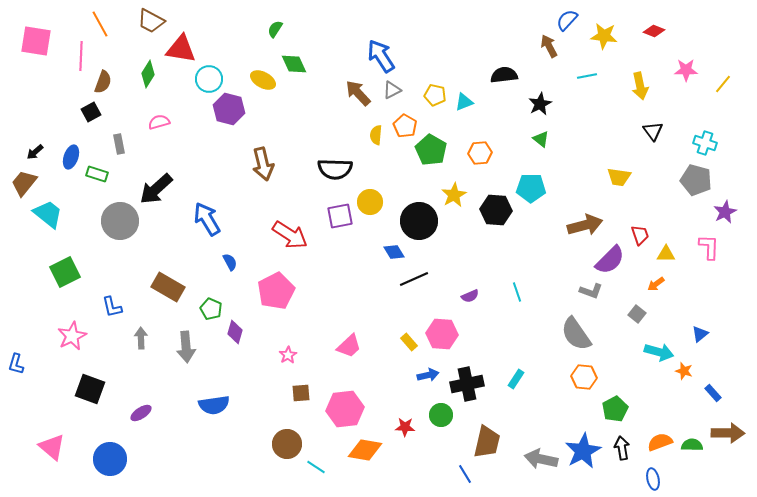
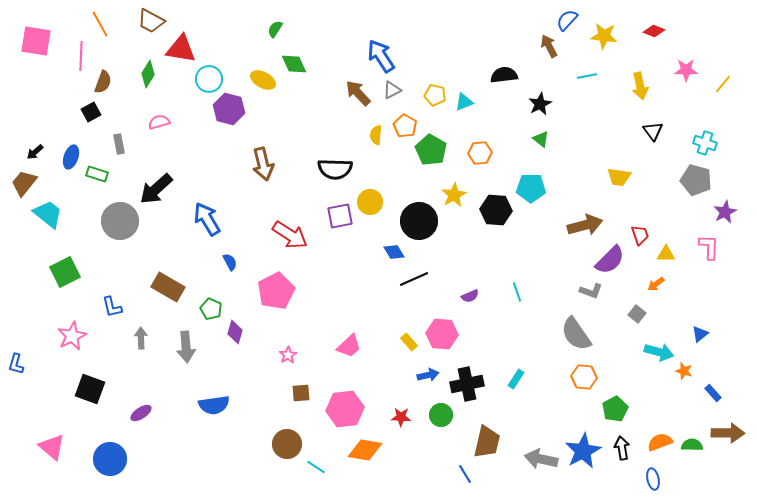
red star at (405, 427): moved 4 px left, 10 px up
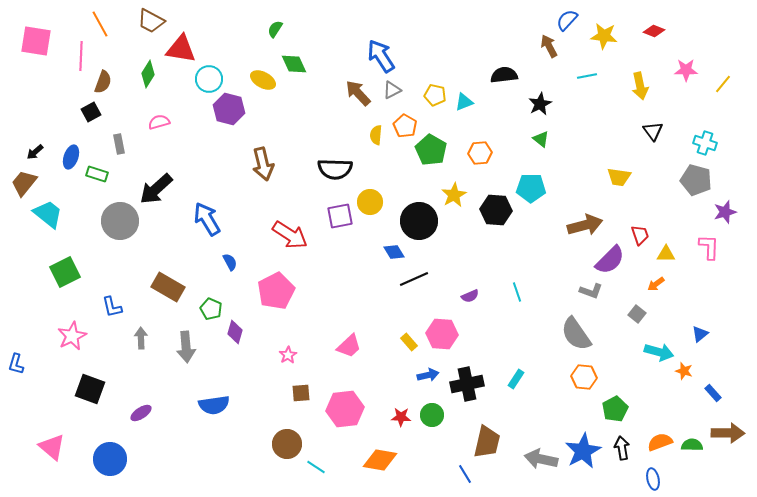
purple star at (725, 212): rotated 10 degrees clockwise
green circle at (441, 415): moved 9 px left
orange diamond at (365, 450): moved 15 px right, 10 px down
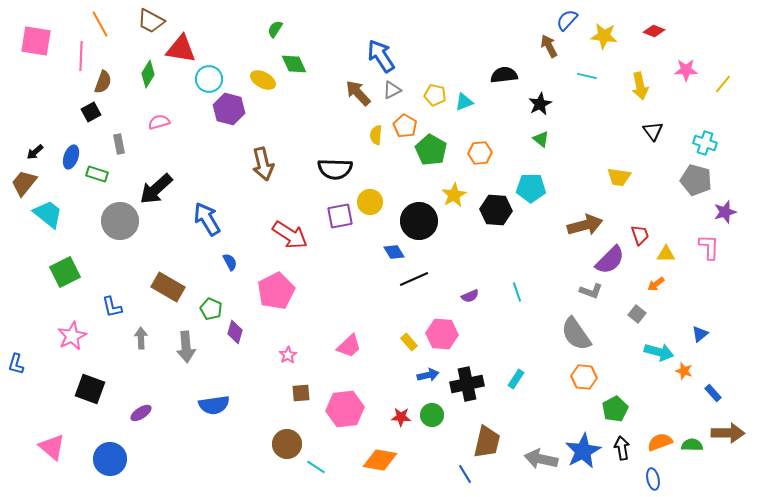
cyan line at (587, 76): rotated 24 degrees clockwise
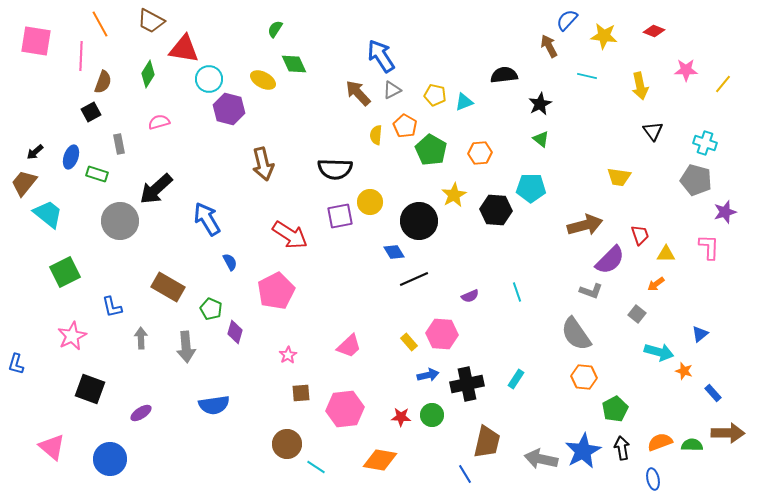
red triangle at (181, 49): moved 3 px right
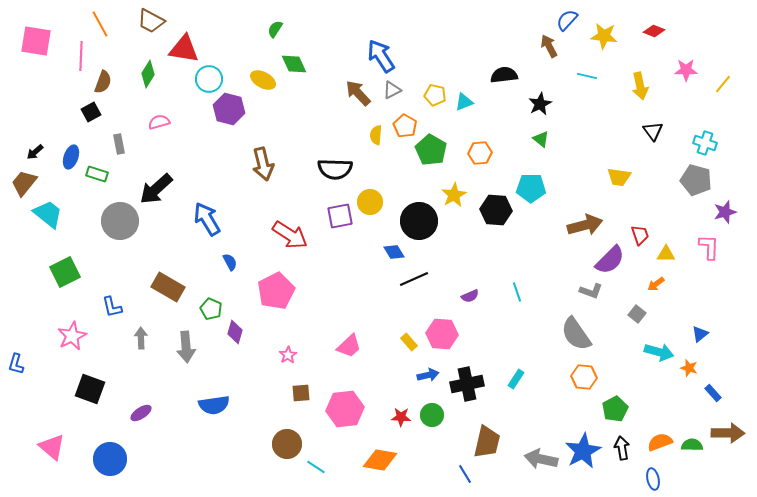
orange star at (684, 371): moved 5 px right, 3 px up
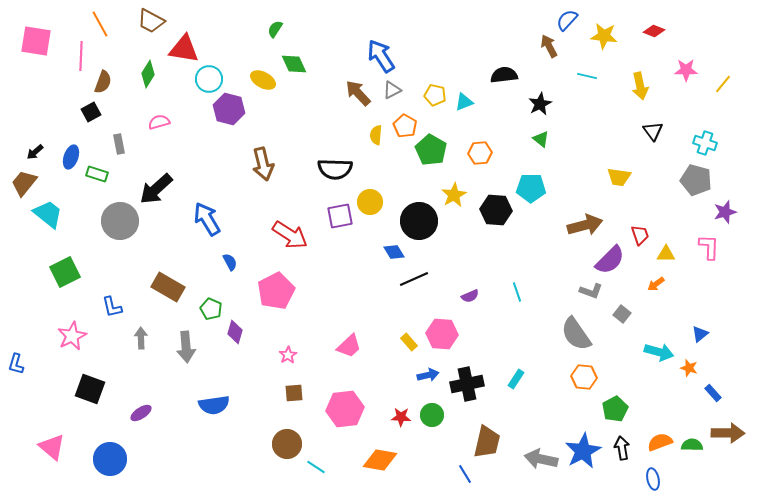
gray square at (637, 314): moved 15 px left
brown square at (301, 393): moved 7 px left
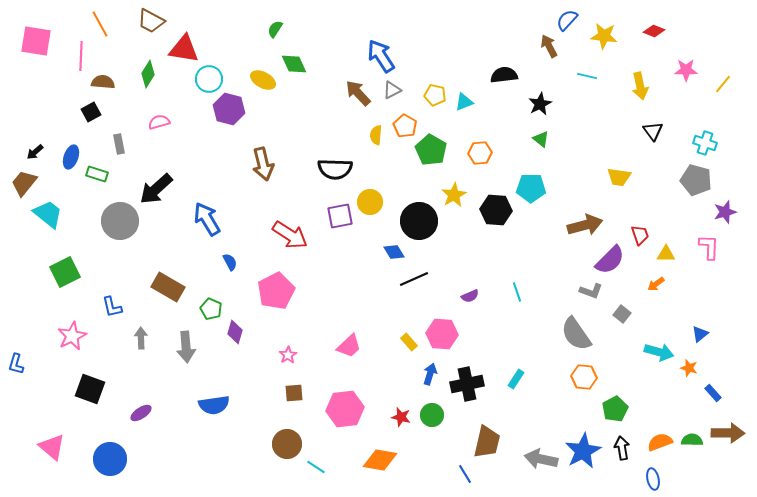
brown semicircle at (103, 82): rotated 105 degrees counterclockwise
blue arrow at (428, 375): moved 2 px right, 1 px up; rotated 60 degrees counterclockwise
red star at (401, 417): rotated 12 degrees clockwise
green semicircle at (692, 445): moved 5 px up
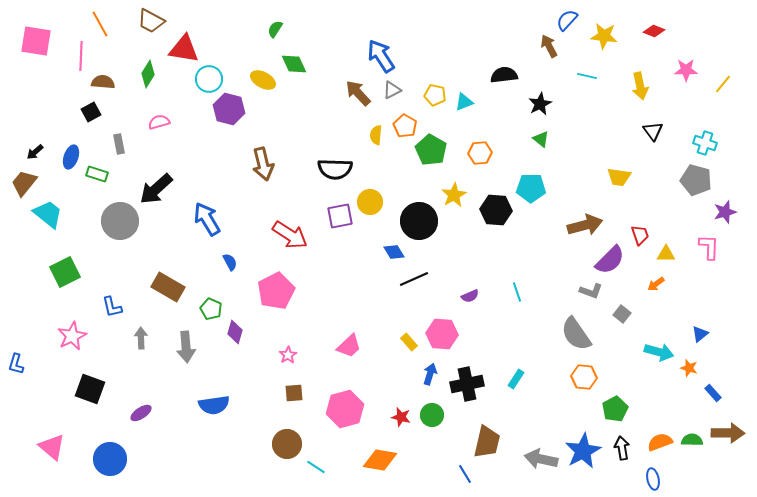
pink hexagon at (345, 409): rotated 9 degrees counterclockwise
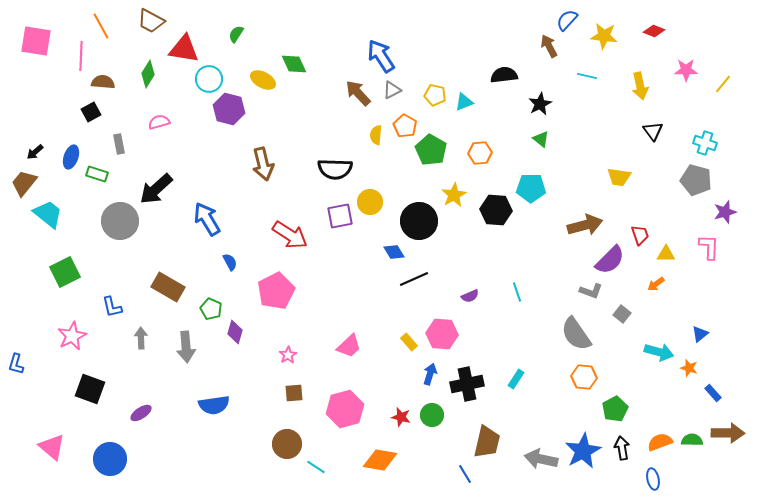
orange line at (100, 24): moved 1 px right, 2 px down
green semicircle at (275, 29): moved 39 px left, 5 px down
